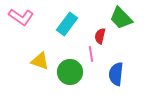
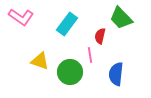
pink line: moved 1 px left, 1 px down
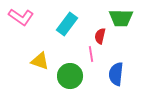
green trapezoid: rotated 45 degrees counterclockwise
pink line: moved 1 px right, 1 px up
green circle: moved 4 px down
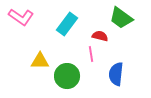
green trapezoid: rotated 35 degrees clockwise
red semicircle: rotated 91 degrees clockwise
yellow triangle: rotated 18 degrees counterclockwise
green circle: moved 3 px left
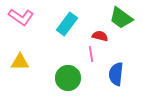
yellow triangle: moved 20 px left, 1 px down
green circle: moved 1 px right, 2 px down
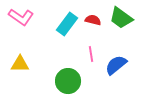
red semicircle: moved 7 px left, 16 px up
yellow triangle: moved 2 px down
blue semicircle: moved 9 px up; rotated 45 degrees clockwise
green circle: moved 3 px down
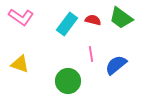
yellow triangle: rotated 18 degrees clockwise
